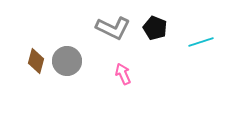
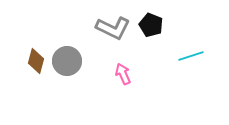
black pentagon: moved 4 px left, 3 px up
cyan line: moved 10 px left, 14 px down
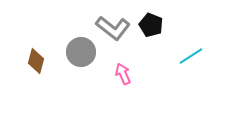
gray L-shape: rotated 12 degrees clockwise
cyan line: rotated 15 degrees counterclockwise
gray circle: moved 14 px right, 9 px up
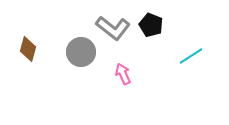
brown diamond: moved 8 px left, 12 px up
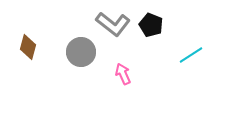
gray L-shape: moved 4 px up
brown diamond: moved 2 px up
cyan line: moved 1 px up
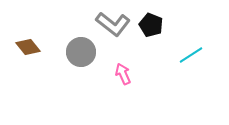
brown diamond: rotated 55 degrees counterclockwise
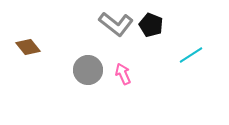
gray L-shape: moved 3 px right
gray circle: moved 7 px right, 18 px down
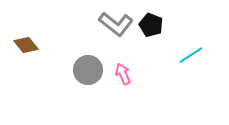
brown diamond: moved 2 px left, 2 px up
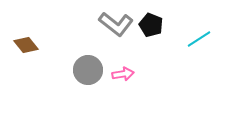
cyan line: moved 8 px right, 16 px up
pink arrow: rotated 105 degrees clockwise
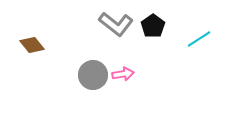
black pentagon: moved 2 px right, 1 px down; rotated 15 degrees clockwise
brown diamond: moved 6 px right
gray circle: moved 5 px right, 5 px down
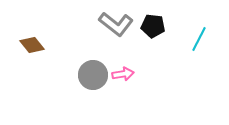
black pentagon: rotated 30 degrees counterclockwise
cyan line: rotated 30 degrees counterclockwise
